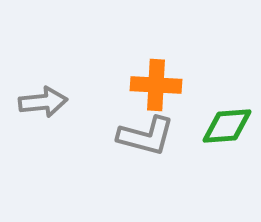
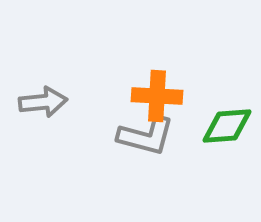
orange cross: moved 1 px right, 11 px down
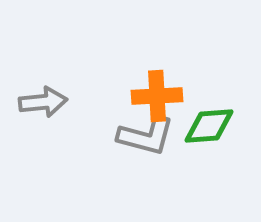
orange cross: rotated 6 degrees counterclockwise
green diamond: moved 18 px left
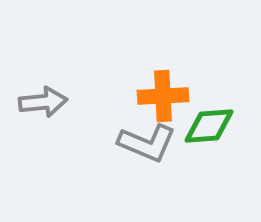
orange cross: moved 6 px right
gray L-shape: moved 1 px right, 7 px down; rotated 8 degrees clockwise
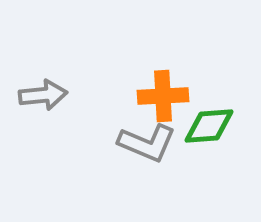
gray arrow: moved 7 px up
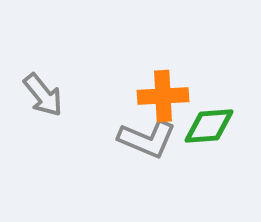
gray arrow: rotated 57 degrees clockwise
gray L-shape: moved 4 px up
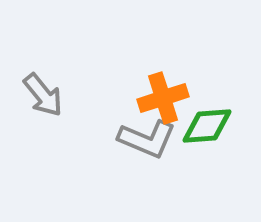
orange cross: moved 2 px down; rotated 15 degrees counterclockwise
green diamond: moved 2 px left
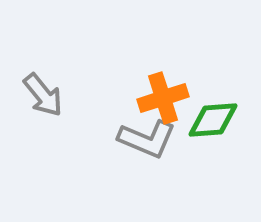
green diamond: moved 6 px right, 6 px up
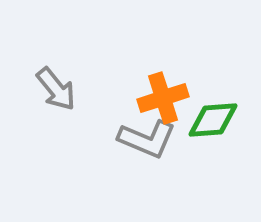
gray arrow: moved 13 px right, 6 px up
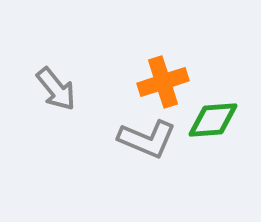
orange cross: moved 16 px up
